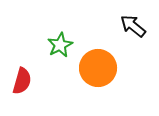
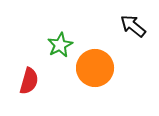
orange circle: moved 3 px left
red semicircle: moved 7 px right
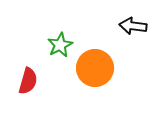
black arrow: rotated 32 degrees counterclockwise
red semicircle: moved 1 px left
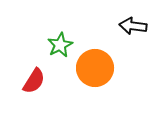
red semicircle: moved 6 px right; rotated 16 degrees clockwise
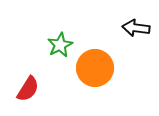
black arrow: moved 3 px right, 2 px down
red semicircle: moved 6 px left, 8 px down
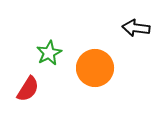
green star: moved 11 px left, 8 px down
